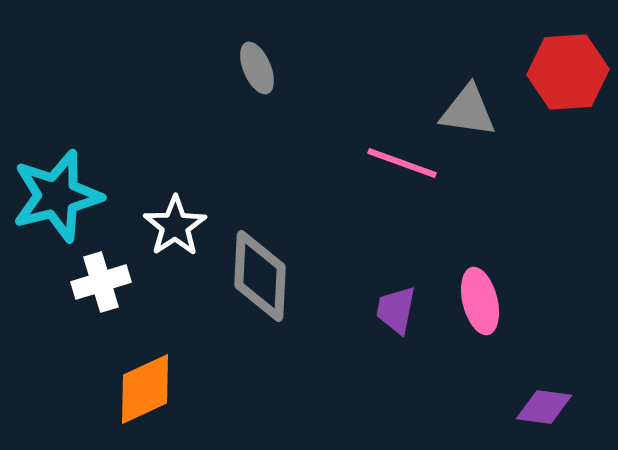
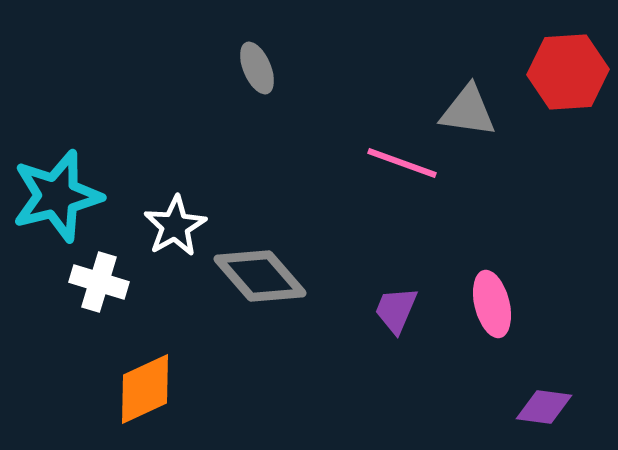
white star: rotated 4 degrees clockwise
gray diamond: rotated 44 degrees counterclockwise
white cross: moved 2 px left; rotated 34 degrees clockwise
pink ellipse: moved 12 px right, 3 px down
purple trapezoid: rotated 12 degrees clockwise
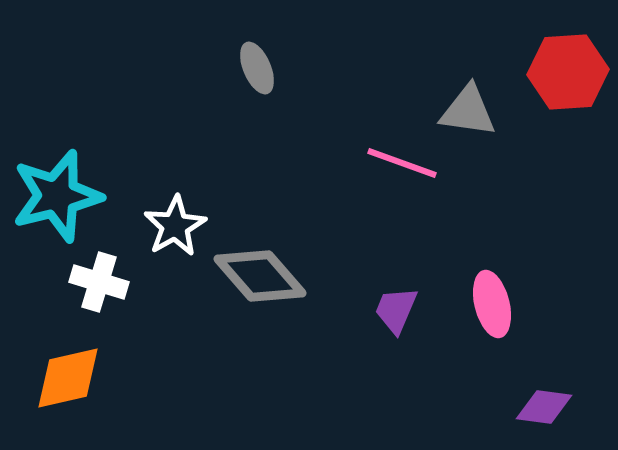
orange diamond: moved 77 px left, 11 px up; rotated 12 degrees clockwise
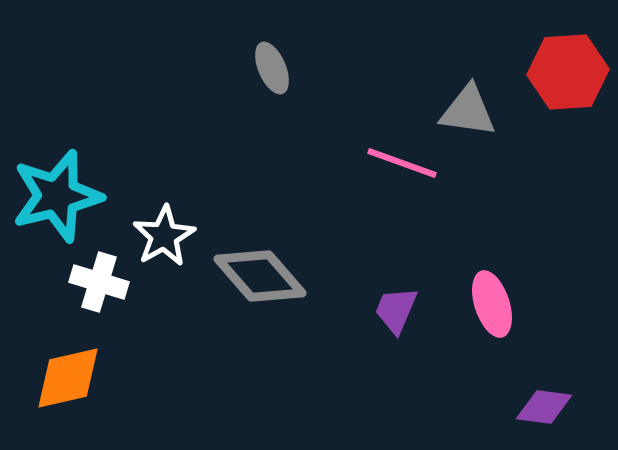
gray ellipse: moved 15 px right
white star: moved 11 px left, 10 px down
pink ellipse: rotated 4 degrees counterclockwise
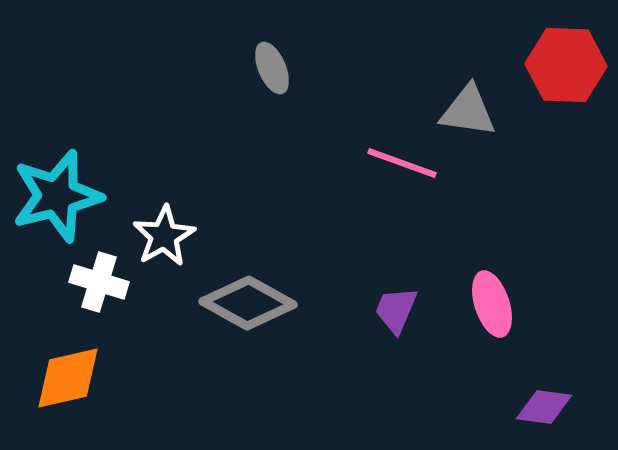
red hexagon: moved 2 px left, 7 px up; rotated 6 degrees clockwise
gray diamond: moved 12 px left, 27 px down; rotated 20 degrees counterclockwise
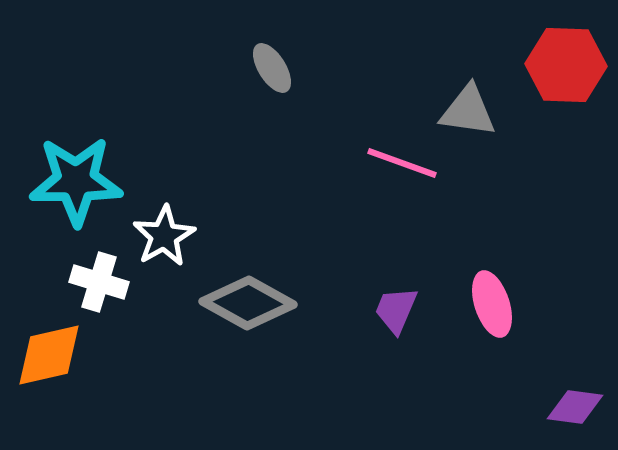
gray ellipse: rotated 9 degrees counterclockwise
cyan star: moved 19 px right, 15 px up; rotated 14 degrees clockwise
orange diamond: moved 19 px left, 23 px up
purple diamond: moved 31 px right
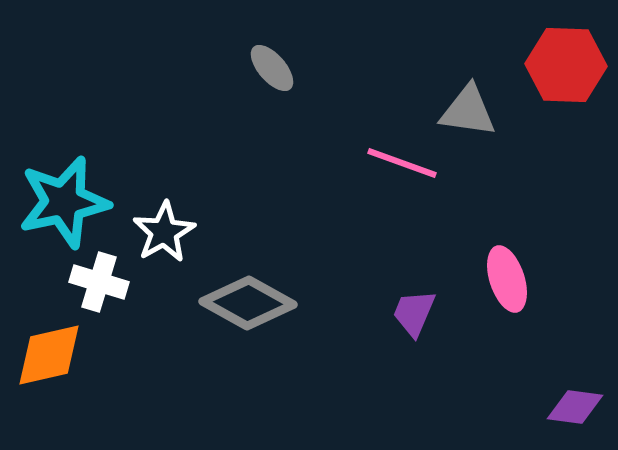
gray ellipse: rotated 9 degrees counterclockwise
cyan star: moved 12 px left, 21 px down; rotated 12 degrees counterclockwise
white star: moved 4 px up
pink ellipse: moved 15 px right, 25 px up
purple trapezoid: moved 18 px right, 3 px down
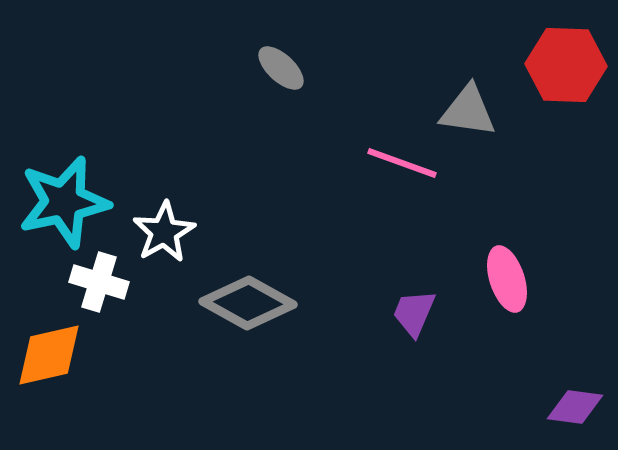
gray ellipse: moved 9 px right; rotated 6 degrees counterclockwise
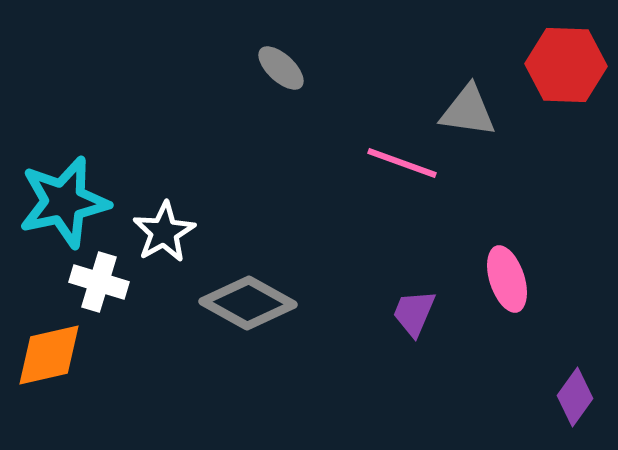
purple diamond: moved 10 px up; rotated 62 degrees counterclockwise
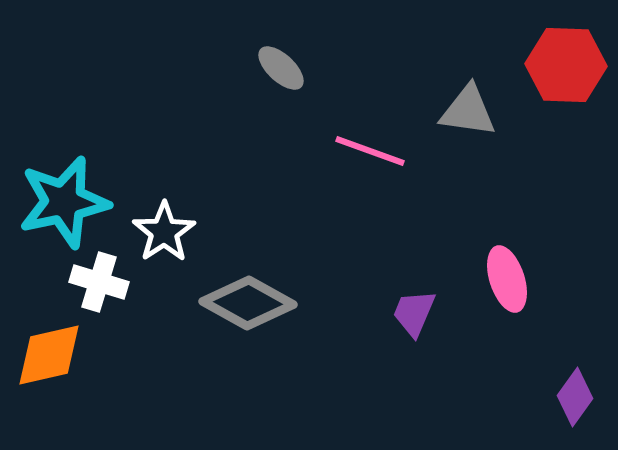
pink line: moved 32 px left, 12 px up
white star: rotated 4 degrees counterclockwise
